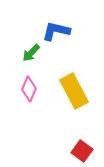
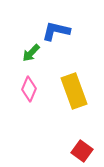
yellow rectangle: rotated 8 degrees clockwise
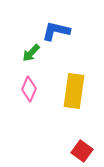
yellow rectangle: rotated 28 degrees clockwise
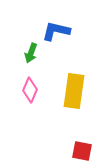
green arrow: rotated 24 degrees counterclockwise
pink diamond: moved 1 px right, 1 px down
red square: rotated 25 degrees counterclockwise
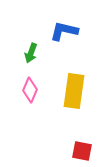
blue L-shape: moved 8 px right
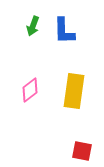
blue L-shape: rotated 104 degrees counterclockwise
green arrow: moved 2 px right, 27 px up
pink diamond: rotated 30 degrees clockwise
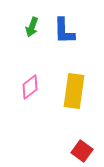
green arrow: moved 1 px left, 1 px down
pink diamond: moved 3 px up
red square: rotated 25 degrees clockwise
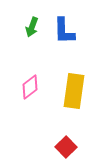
red square: moved 16 px left, 4 px up; rotated 10 degrees clockwise
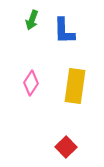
green arrow: moved 7 px up
pink diamond: moved 1 px right, 4 px up; rotated 20 degrees counterclockwise
yellow rectangle: moved 1 px right, 5 px up
